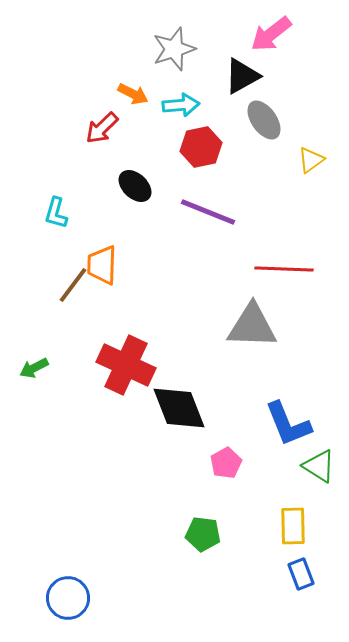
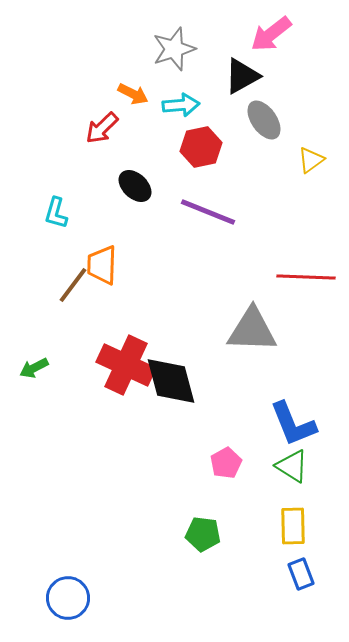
red line: moved 22 px right, 8 px down
gray triangle: moved 4 px down
black diamond: moved 8 px left, 27 px up; rotated 6 degrees clockwise
blue L-shape: moved 5 px right
green triangle: moved 27 px left
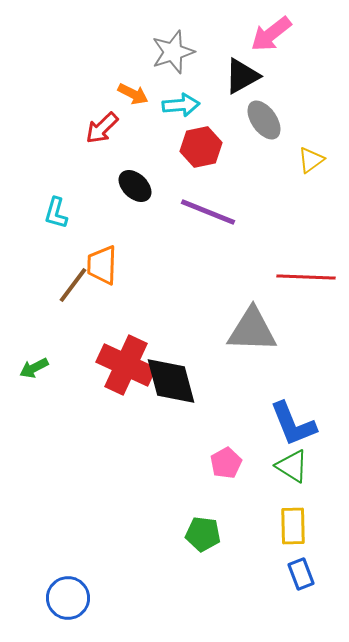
gray star: moved 1 px left, 3 px down
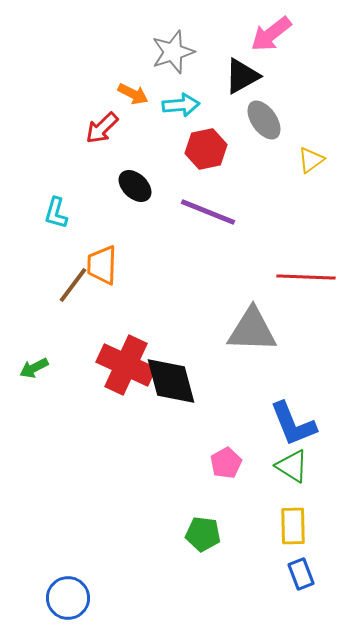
red hexagon: moved 5 px right, 2 px down
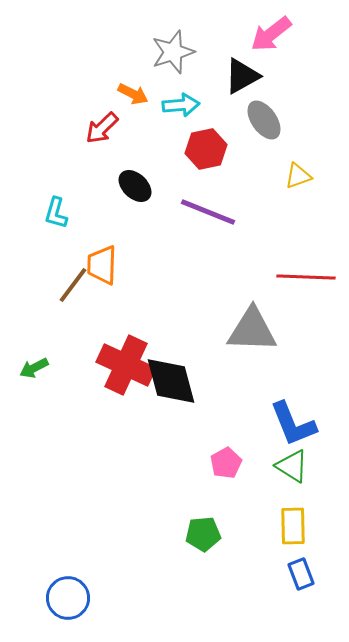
yellow triangle: moved 13 px left, 16 px down; rotated 16 degrees clockwise
green pentagon: rotated 12 degrees counterclockwise
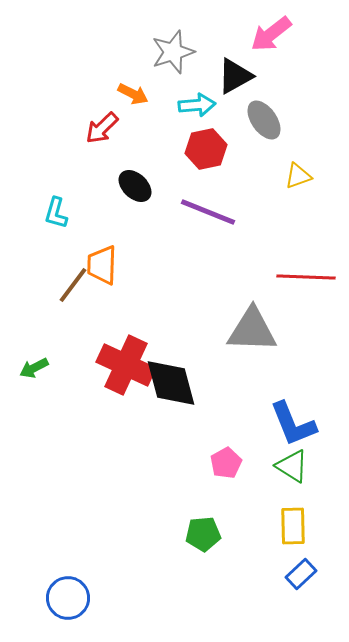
black triangle: moved 7 px left
cyan arrow: moved 16 px right
black diamond: moved 2 px down
blue rectangle: rotated 68 degrees clockwise
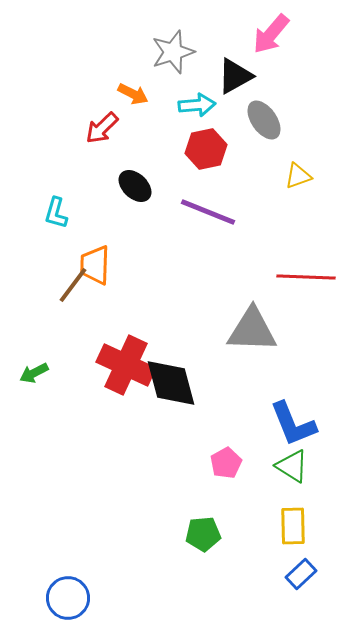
pink arrow: rotated 12 degrees counterclockwise
orange trapezoid: moved 7 px left
green arrow: moved 5 px down
